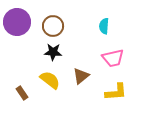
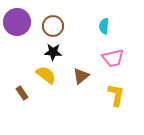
yellow semicircle: moved 4 px left, 5 px up
yellow L-shape: moved 3 px down; rotated 75 degrees counterclockwise
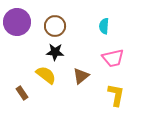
brown circle: moved 2 px right
black star: moved 2 px right
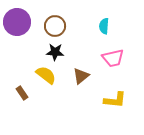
yellow L-shape: moved 1 px left, 5 px down; rotated 85 degrees clockwise
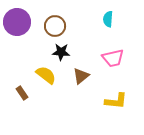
cyan semicircle: moved 4 px right, 7 px up
black star: moved 6 px right
yellow L-shape: moved 1 px right, 1 px down
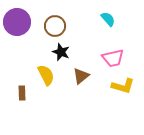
cyan semicircle: rotated 133 degrees clockwise
black star: rotated 18 degrees clockwise
yellow semicircle: rotated 25 degrees clockwise
brown rectangle: rotated 32 degrees clockwise
yellow L-shape: moved 7 px right, 15 px up; rotated 10 degrees clockwise
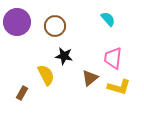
black star: moved 3 px right, 4 px down; rotated 12 degrees counterclockwise
pink trapezoid: rotated 110 degrees clockwise
brown triangle: moved 9 px right, 2 px down
yellow L-shape: moved 4 px left, 1 px down
brown rectangle: rotated 32 degrees clockwise
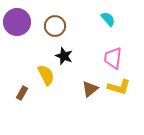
black star: rotated 12 degrees clockwise
brown triangle: moved 11 px down
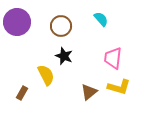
cyan semicircle: moved 7 px left
brown circle: moved 6 px right
brown triangle: moved 1 px left, 3 px down
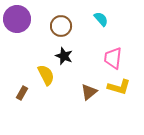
purple circle: moved 3 px up
